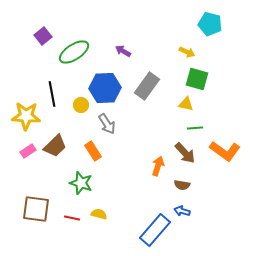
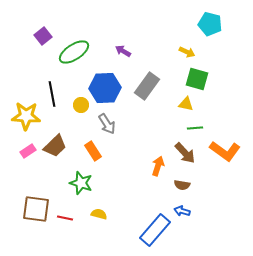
red line: moved 7 px left
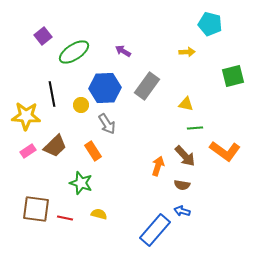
yellow arrow: rotated 28 degrees counterclockwise
green square: moved 36 px right, 3 px up; rotated 30 degrees counterclockwise
brown arrow: moved 3 px down
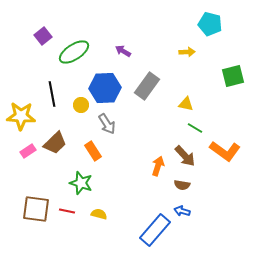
yellow star: moved 5 px left
green line: rotated 35 degrees clockwise
brown trapezoid: moved 3 px up
red line: moved 2 px right, 7 px up
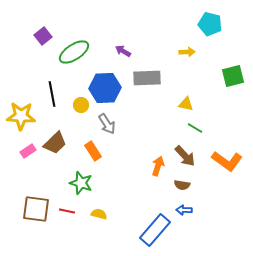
gray rectangle: moved 8 px up; rotated 52 degrees clockwise
orange L-shape: moved 2 px right, 10 px down
blue arrow: moved 2 px right, 1 px up; rotated 14 degrees counterclockwise
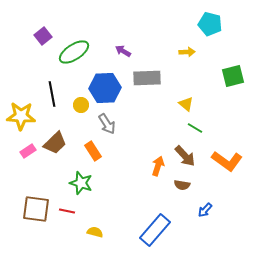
yellow triangle: rotated 28 degrees clockwise
blue arrow: moved 21 px right; rotated 49 degrees counterclockwise
yellow semicircle: moved 4 px left, 18 px down
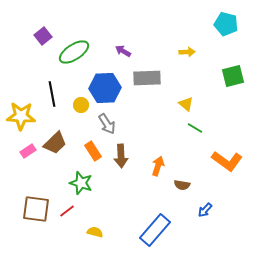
cyan pentagon: moved 16 px right
brown arrow: moved 64 px left; rotated 40 degrees clockwise
red line: rotated 49 degrees counterclockwise
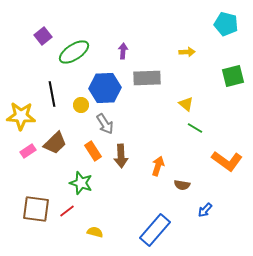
purple arrow: rotated 63 degrees clockwise
gray arrow: moved 2 px left
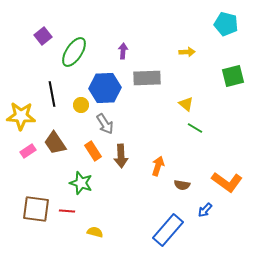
green ellipse: rotated 24 degrees counterclockwise
brown trapezoid: rotated 100 degrees clockwise
orange L-shape: moved 21 px down
red line: rotated 42 degrees clockwise
blue rectangle: moved 13 px right
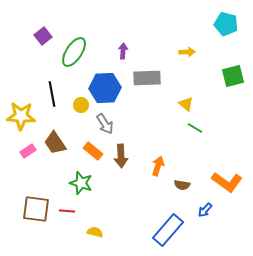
orange rectangle: rotated 18 degrees counterclockwise
